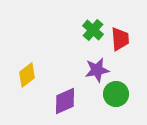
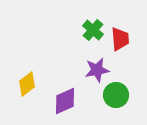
yellow diamond: moved 9 px down
green circle: moved 1 px down
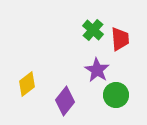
purple star: rotated 30 degrees counterclockwise
purple diamond: rotated 28 degrees counterclockwise
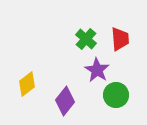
green cross: moved 7 px left, 9 px down
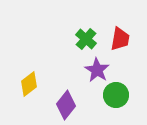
red trapezoid: rotated 15 degrees clockwise
yellow diamond: moved 2 px right
purple diamond: moved 1 px right, 4 px down
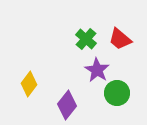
red trapezoid: rotated 120 degrees clockwise
yellow diamond: rotated 15 degrees counterclockwise
green circle: moved 1 px right, 2 px up
purple diamond: moved 1 px right
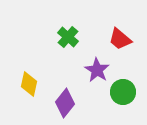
green cross: moved 18 px left, 2 px up
yellow diamond: rotated 25 degrees counterclockwise
green circle: moved 6 px right, 1 px up
purple diamond: moved 2 px left, 2 px up
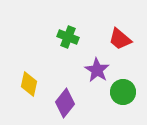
green cross: rotated 20 degrees counterclockwise
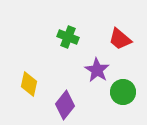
purple diamond: moved 2 px down
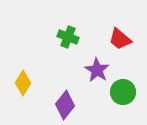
yellow diamond: moved 6 px left, 1 px up; rotated 20 degrees clockwise
